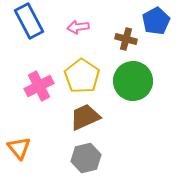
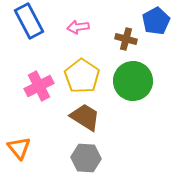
brown trapezoid: rotated 56 degrees clockwise
gray hexagon: rotated 16 degrees clockwise
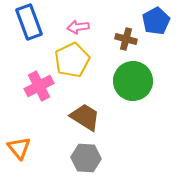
blue rectangle: moved 1 px down; rotated 8 degrees clockwise
yellow pentagon: moved 10 px left, 16 px up; rotated 12 degrees clockwise
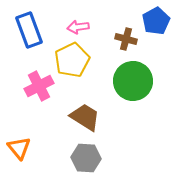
blue rectangle: moved 8 px down
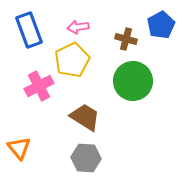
blue pentagon: moved 5 px right, 4 px down
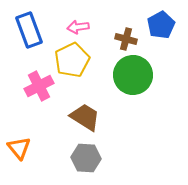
green circle: moved 6 px up
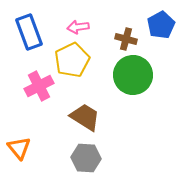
blue rectangle: moved 2 px down
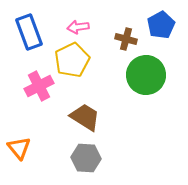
green circle: moved 13 px right
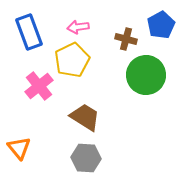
pink cross: rotated 12 degrees counterclockwise
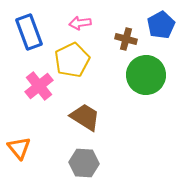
pink arrow: moved 2 px right, 4 px up
gray hexagon: moved 2 px left, 5 px down
